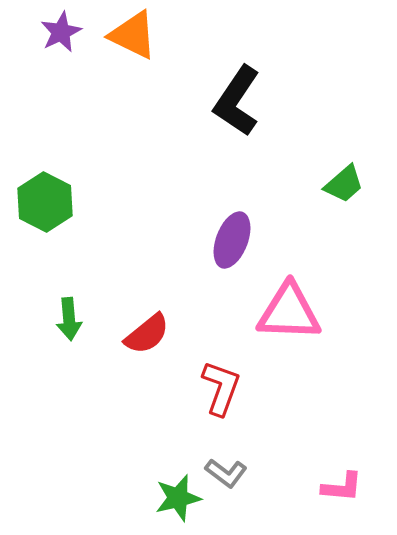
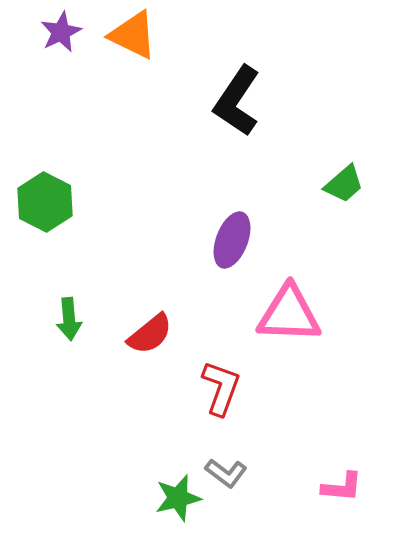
pink triangle: moved 2 px down
red semicircle: moved 3 px right
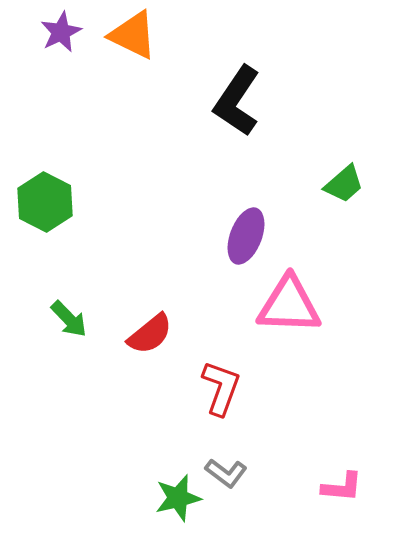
purple ellipse: moved 14 px right, 4 px up
pink triangle: moved 9 px up
green arrow: rotated 39 degrees counterclockwise
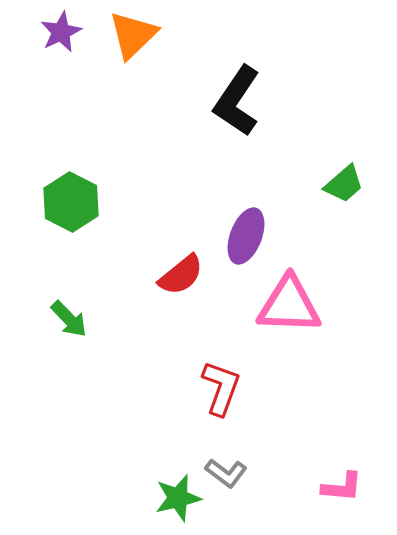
orange triangle: rotated 50 degrees clockwise
green hexagon: moved 26 px right
red semicircle: moved 31 px right, 59 px up
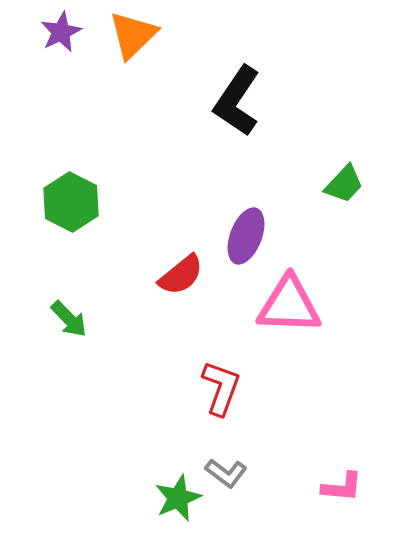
green trapezoid: rotated 6 degrees counterclockwise
green star: rotated 9 degrees counterclockwise
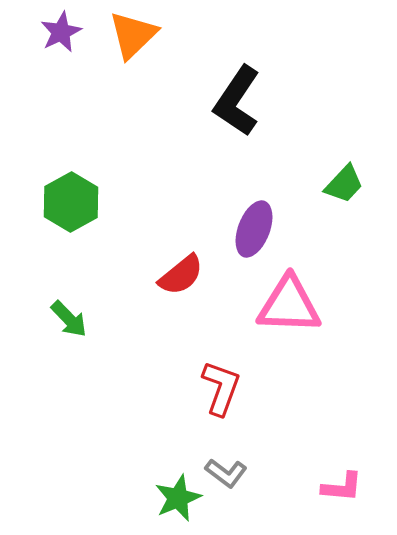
green hexagon: rotated 4 degrees clockwise
purple ellipse: moved 8 px right, 7 px up
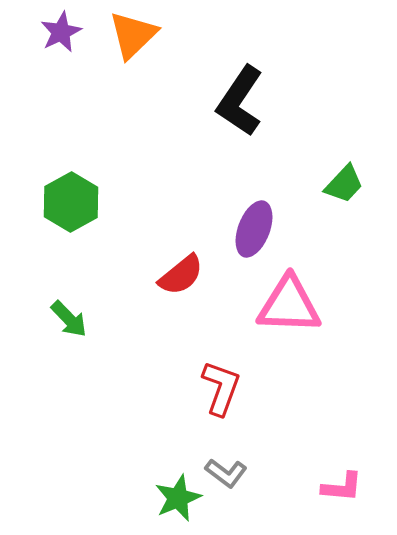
black L-shape: moved 3 px right
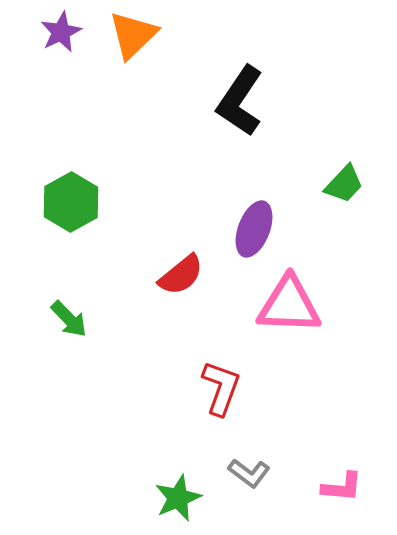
gray L-shape: moved 23 px right
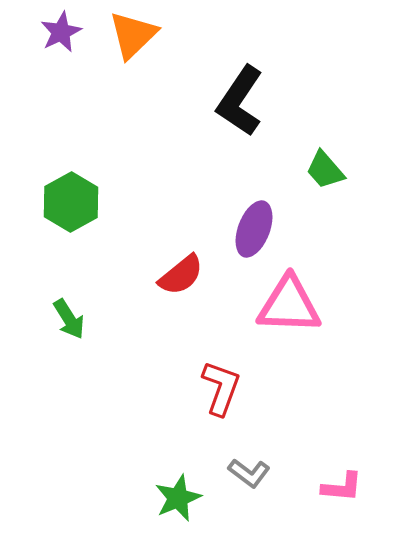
green trapezoid: moved 19 px left, 14 px up; rotated 96 degrees clockwise
green arrow: rotated 12 degrees clockwise
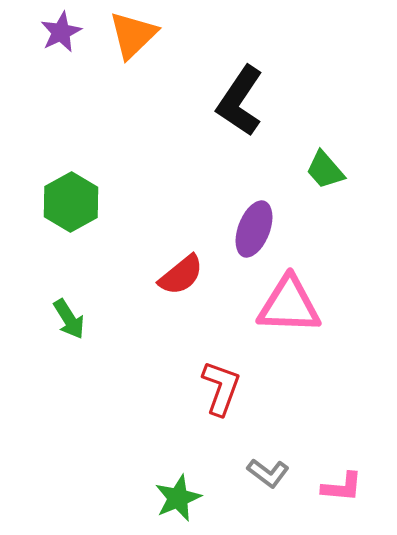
gray L-shape: moved 19 px right
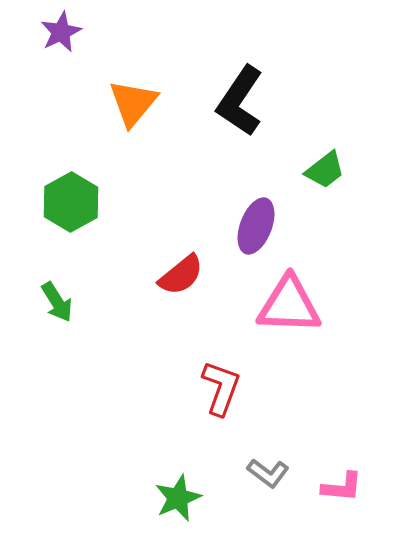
orange triangle: moved 68 px down; rotated 6 degrees counterclockwise
green trapezoid: rotated 87 degrees counterclockwise
purple ellipse: moved 2 px right, 3 px up
green arrow: moved 12 px left, 17 px up
